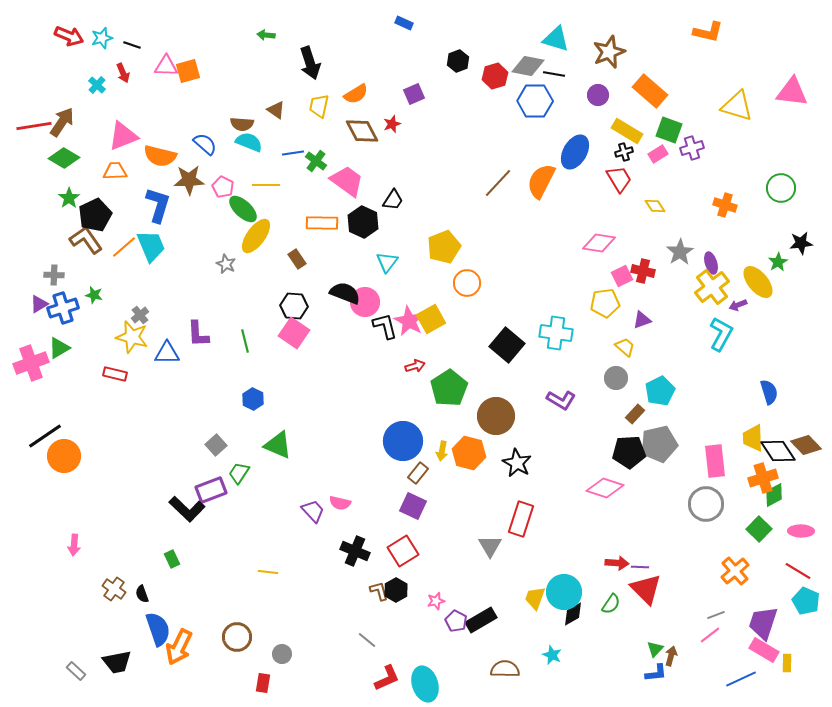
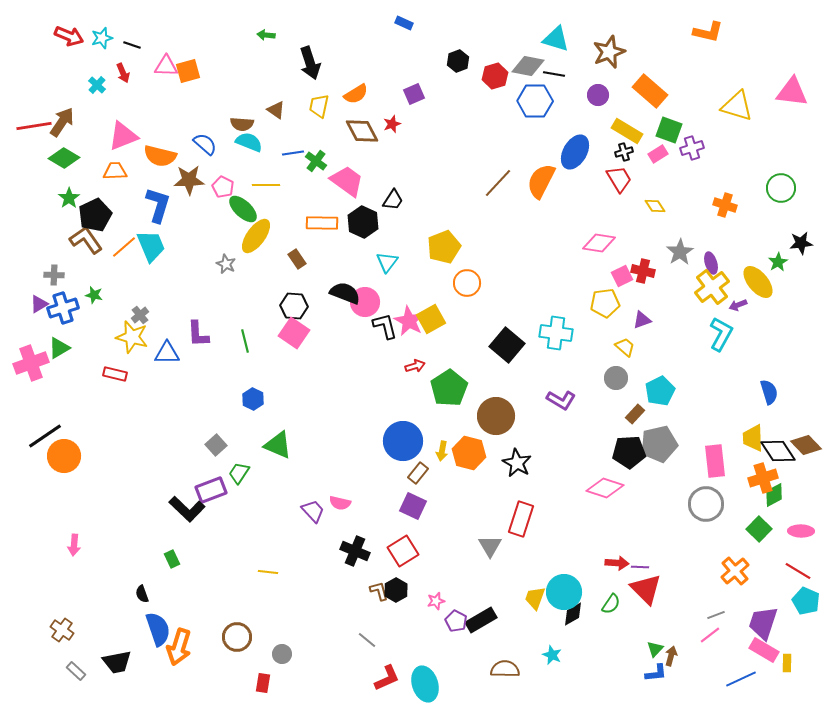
brown cross at (114, 589): moved 52 px left, 41 px down
orange arrow at (179, 647): rotated 9 degrees counterclockwise
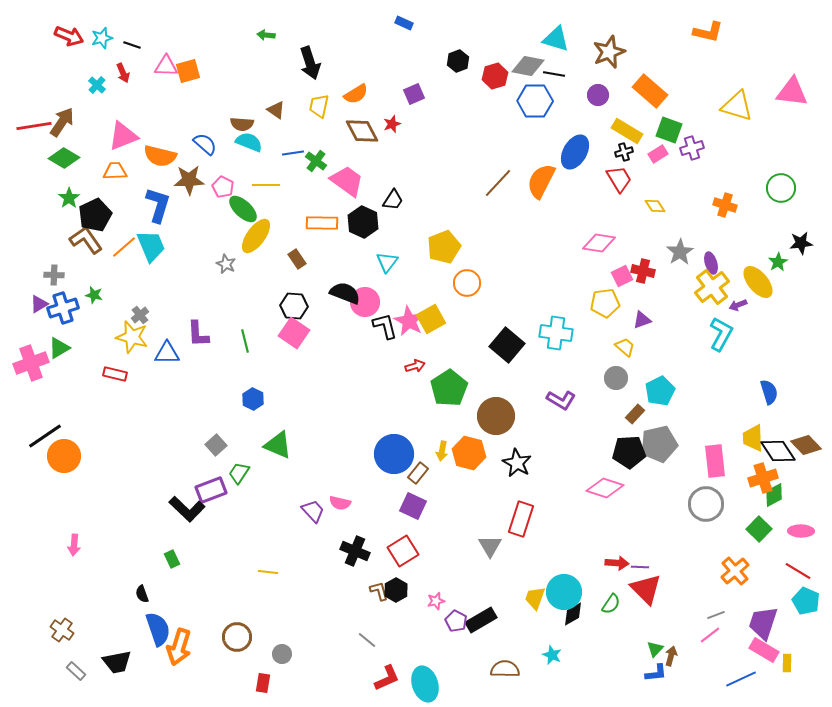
blue circle at (403, 441): moved 9 px left, 13 px down
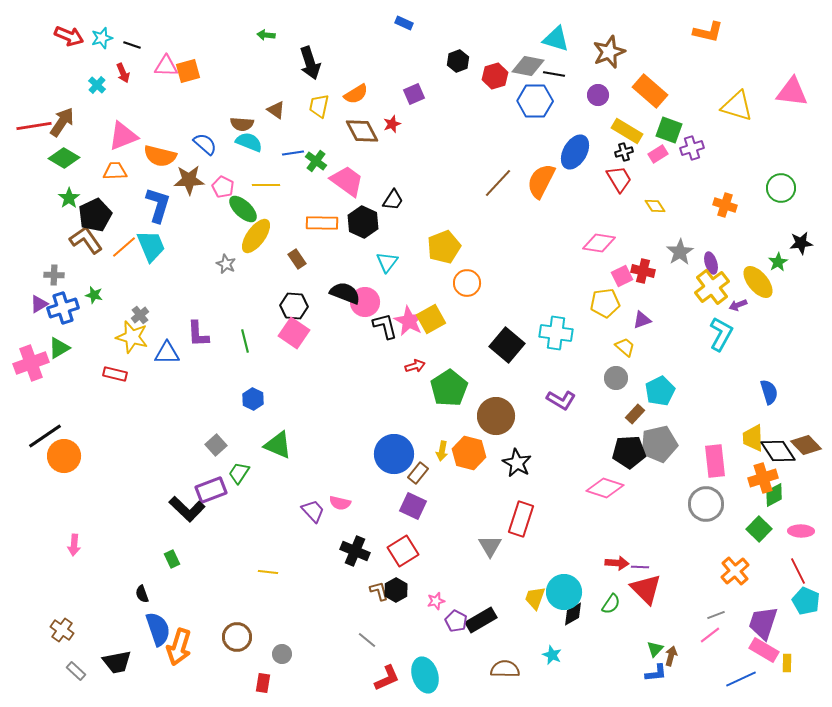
red line at (798, 571): rotated 32 degrees clockwise
cyan ellipse at (425, 684): moved 9 px up
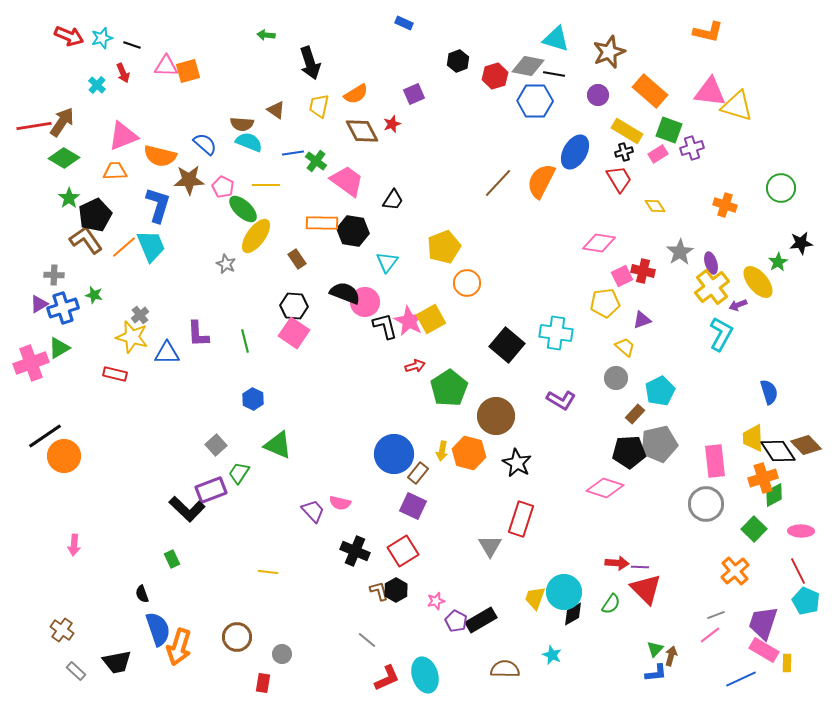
pink triangle at (792, 92): moved 82 px left
black hexagon at (363, 222): moved 10 px left, 9 px down; rotated 16 degrees counterclockwise
green square at (759, 529): moved 5 px left
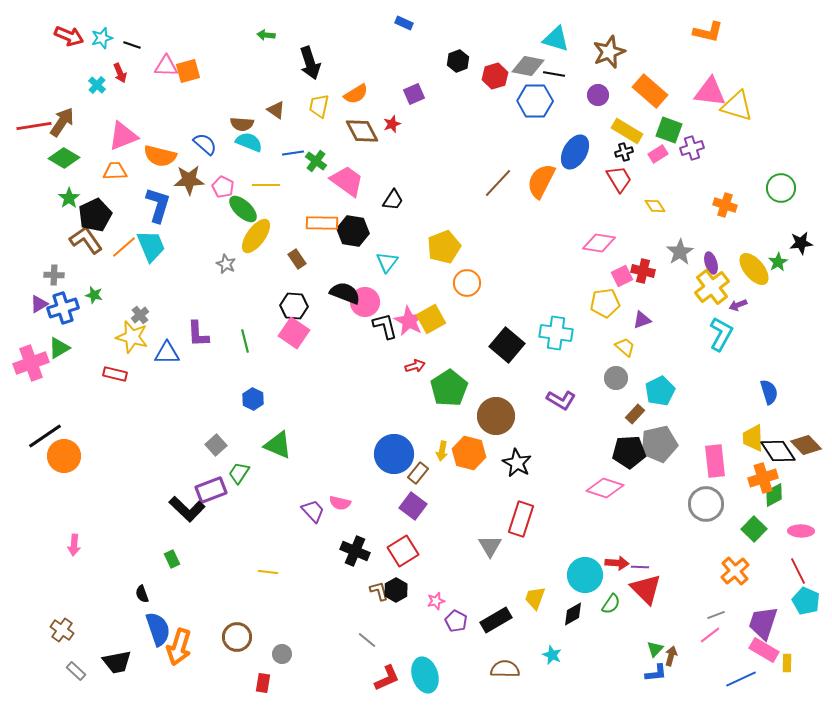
red arrow at (123, 73): moved 3 px left
yellow ellipse at (758, 282): moved 4 px left, 13 px up
purple square at (413, 506): rotated 12 degrees clockwise
cyan circle at (564, 592): moved 21 px right, 17 px up
black rectangle at (481, 620): moved 15 px right
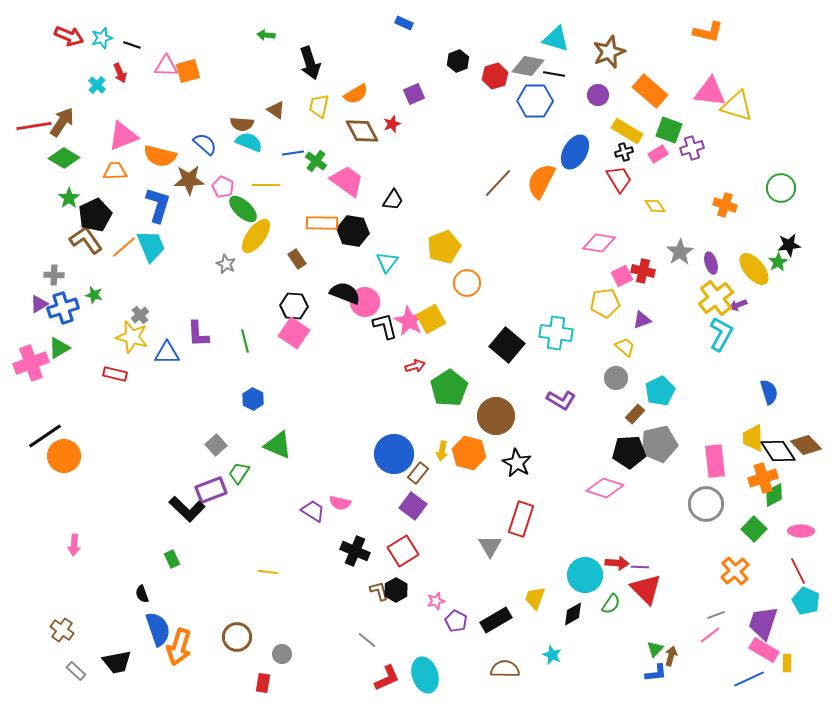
black star at (801, 243): moved 12 px left, 2 px down
yellow cross at (712, 287): moved 4 px right, 11 px down
purple trapezoid at (313, 511): rotated 15 degrees counterclockwise
blue line at (741, 679): moved 8 px right
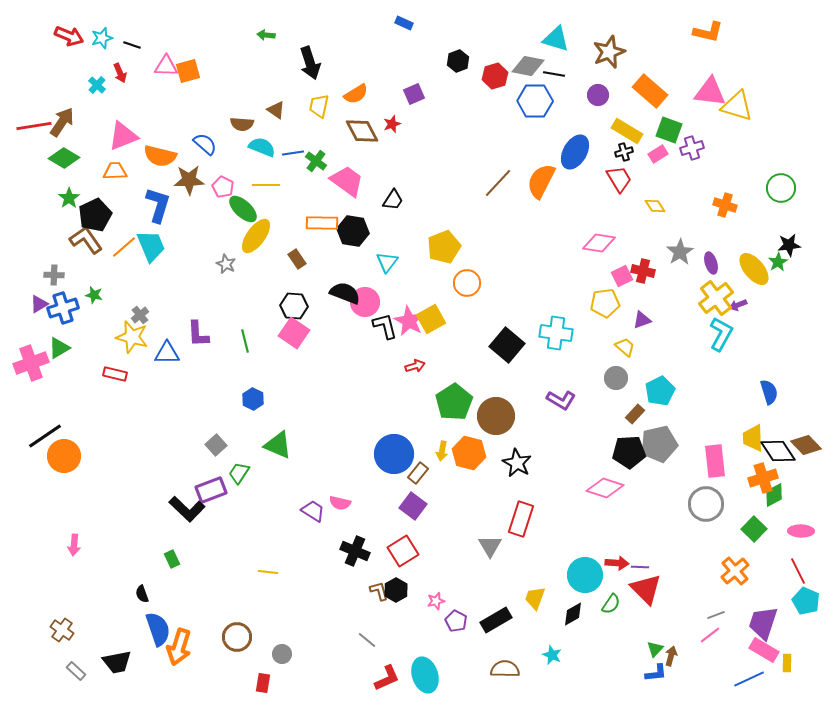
cyan semicircle at (249, 142): moved 13 px right, 5 px down
green pentagon at (449, 388): moved 5 px right, 14 px down
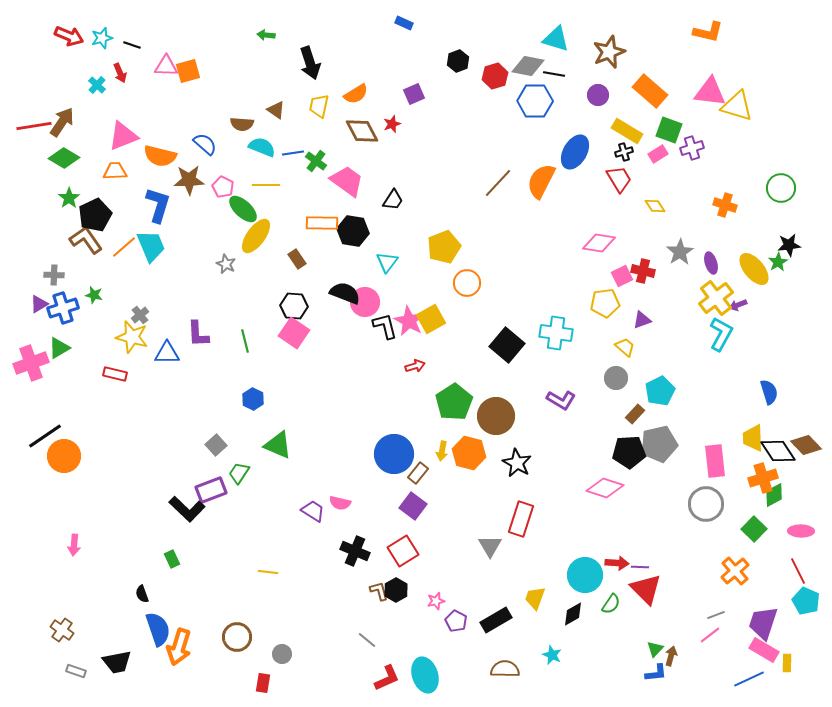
gray rectangle at (76, 671): rotated 24 degrees counterclockwise
